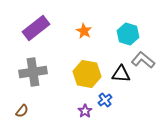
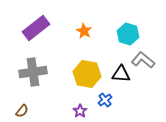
purple star: moved 5 px left
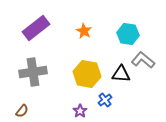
cyan hexagon: rotated 10 degrees counterclockwise
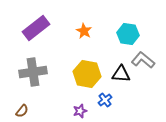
purple star: rotated 16 degrees clockwise
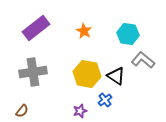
black triangle: moved 5 px left, 2 px down; rotated 30 degrees clockwise
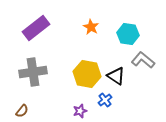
orange star: moved 7 px right, 4 px up
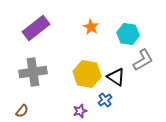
gray L-shape: rotated 110 degrees clockwise
black triangle: moved 1 px down
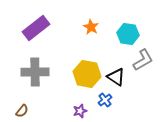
gray cross: moved 2 px right; rotated 8 degrees clockwise
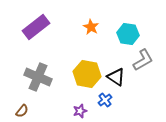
purple rectangle: moved 1 px up
gray cross: moved 3 px right, 5 px down; rotated 24 degrees clockwise
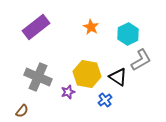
cyan hexagon: rotated 25 degrees clockwise
gray L-shape: moved 2 px left
black triangle: moved 2 px right
purple star: moved 12 px left, 19 px up
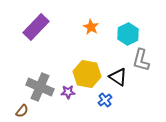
purple rectangle: rotated 8 degrees counterclockwise
gray L-shape: rotated 135 degrees clockwise
gray cross: moved 2 px right, 10 px down
purple star: rotated 16 degrees clockwise
